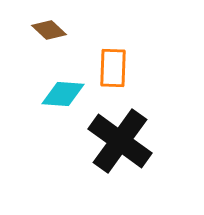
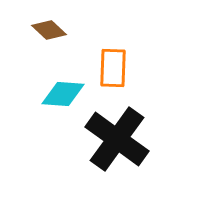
black cross: moved 3 px left, 2 px up
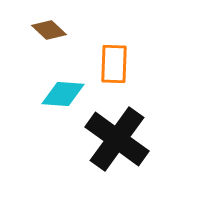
orange rectangle: moved 1 px right, 4 px up
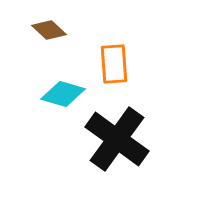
orange rectangle: rotated 6 degrees counterclockwise
cyan diamond: rotated 12 degrees clockwise
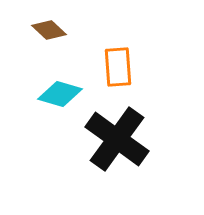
orange rectangle: moved 4 px right, 3 px down
cyan diamond: moved 3 px left
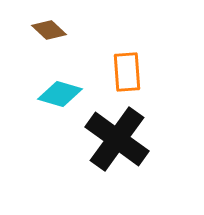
orange rectangle: moved 9 px right, 5 px down
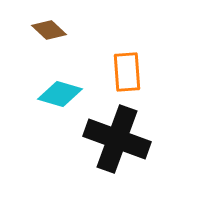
black cross: rotated 16 degrees counterclockwise
